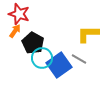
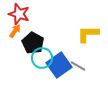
gray line: moved 1 px left, 7 px down
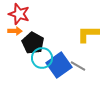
orange arrow: rotated 56 degrees clockwise
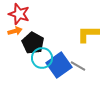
orange arrow: rotated 16 degrees counterclockwise
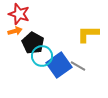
cyan circle: moved 2 px up
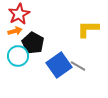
red star: rotated 25 degrees clockwise
yellow L-shape: moved 5 px up
cyan circle: moved 24 px left
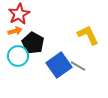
yellow L-shape: moved 6 px down; rotated 65 degrees clockwise
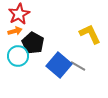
yellow L-shape: moved 2 px right, 1 px up
blue square: rotated 15 degrees counterclockwise
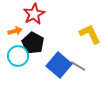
red star: moved 15 px right
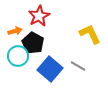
red star: moved 5 px right, 2 px down
blue square: moved 9 px left, 4 px down
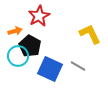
black pentagon: moved 3 px left, 3 px down
blue square: rotated 15 degrees counterclockwise
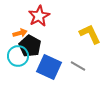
orange arrow: moved 5 px right, 2 px down
blue square: moved 1 px left, 2 px up
